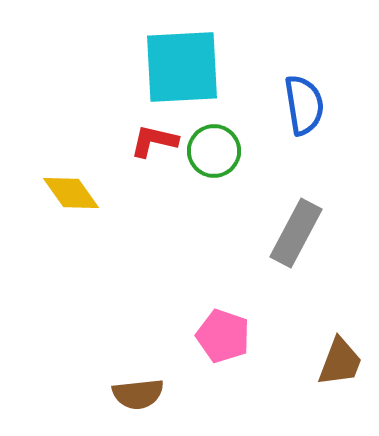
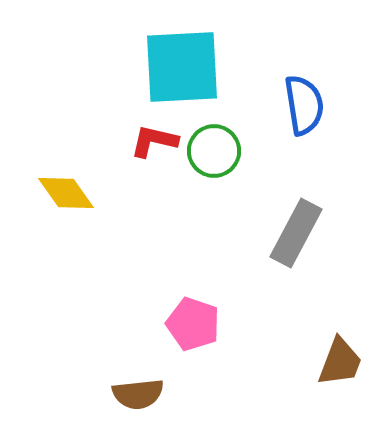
yellow diamond: moved 5 px left
pink pentagon: moved 30 px left, 12 px up
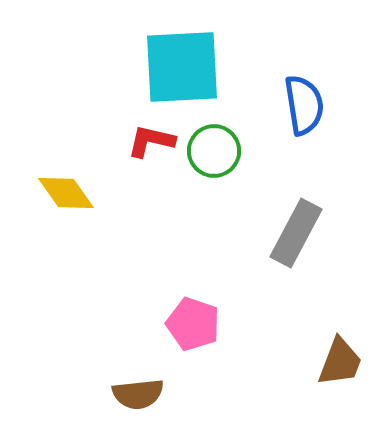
red L-shape: moved 3 px left
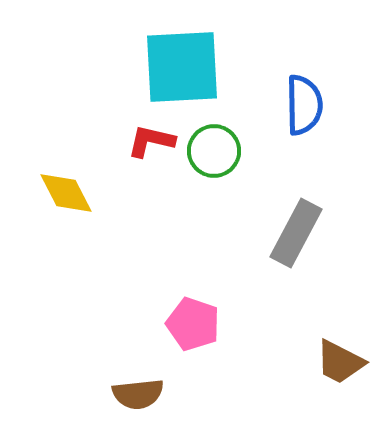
blue semicircle: rotated 8 degrees clockwise
yellow diamond: rotated 8 degrees clockwise
brown trapezoid: rotated 96 degrees clockwise
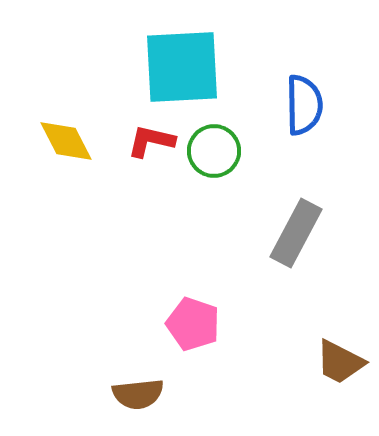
yellow diamond: moved 52 px up
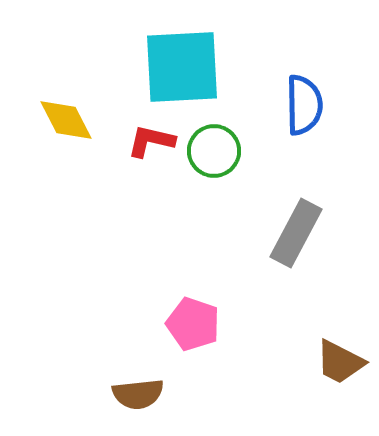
yellow diamond: moved 21 px up
